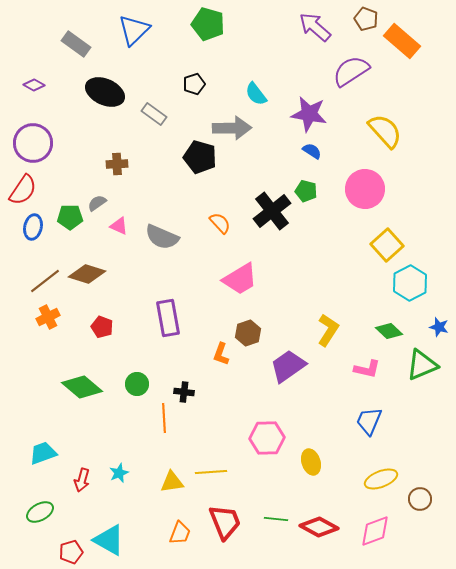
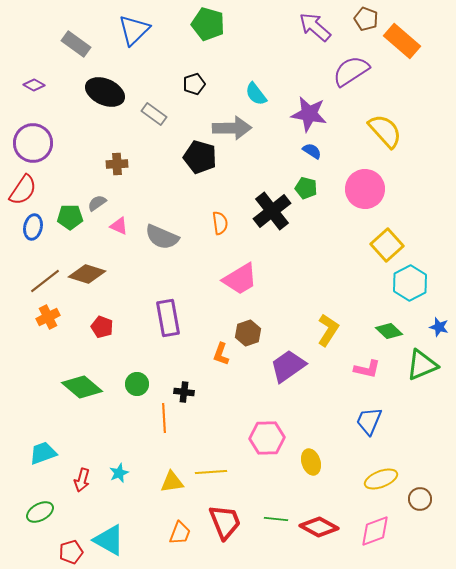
green pentagon at (306, 191): moved 3 px up
orange semicircle at (220, 223): rotated 35 degrees clockwise
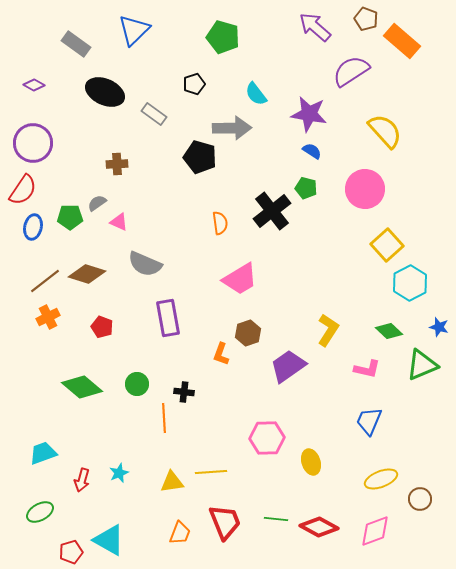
green pentagon at (208, 24): moved 15 px right, 13 px down
pink triangle at (119, 226): moved 4 px up
gray semicircle at (162, 237): moved 17 px left, 27 px down
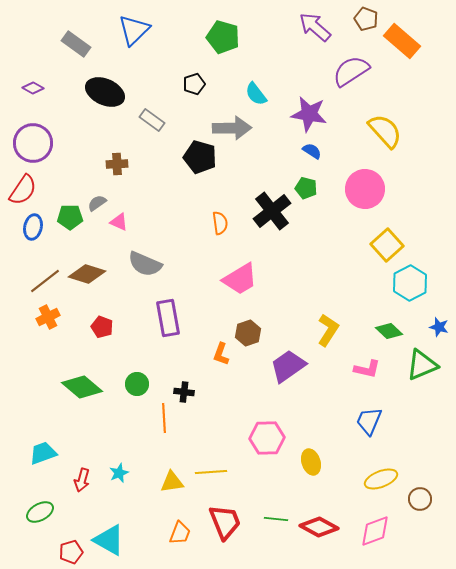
purple diamond at (34, 85): moved 1 px left, 3 px down
gray rectangle at (154, 114): moved 2 px left, 6 px down
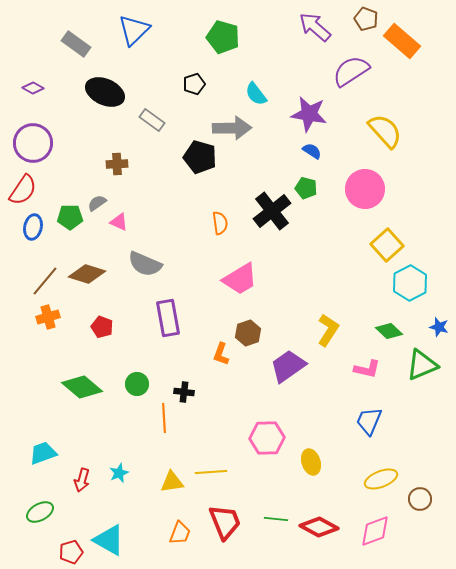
brown line at (45, 281): rotated 12 degrees counterclockwise
orange cross at (48, 317): rotated 10 degrees clockwise
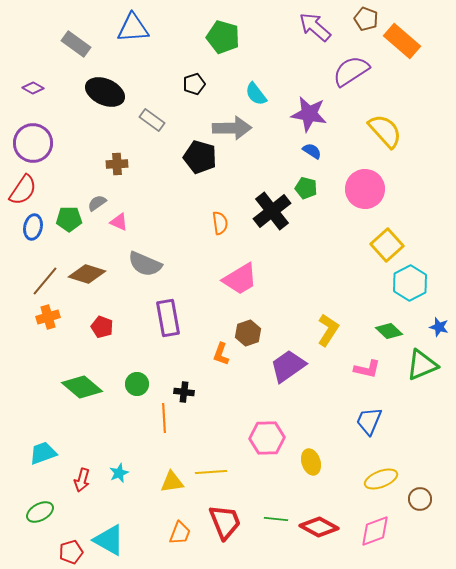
blue triangle at (134, 30): moved 1 px left, 2 px up; rotated 40 degrees clockwise
green pentagon at (70, 217): moved 1 px left, 2 px down
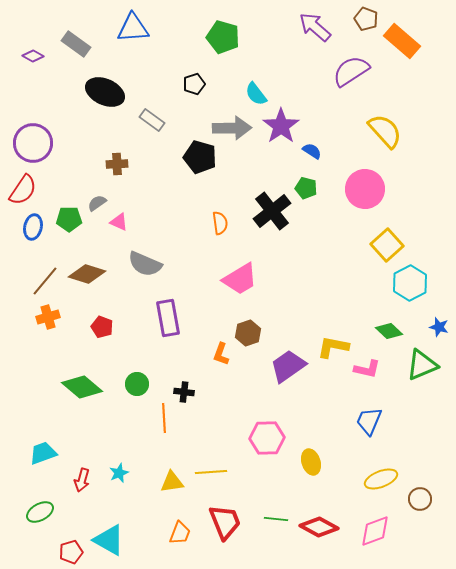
purple diamond at (33, 88): moved 32 px up
purple star at (309, 114): moved 28 px left, 12 px down; rotated 27 degrees clockwise
yellow L-shape at (328, 330): moved 5 px right, 17 px down; rotated 112 degrees counterclockwise
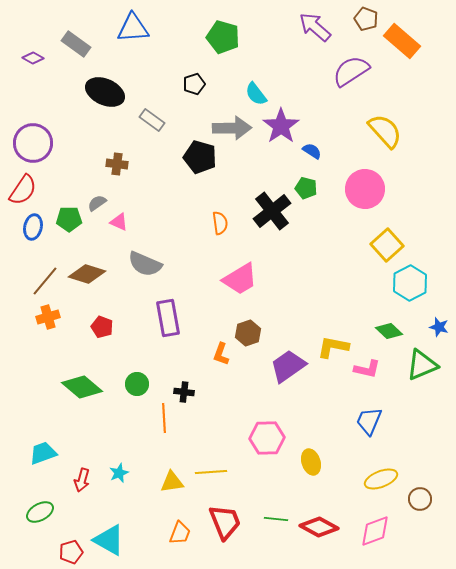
purple diamond at (33, 56): moved 2 px down
brown cross at (117, 164): rotated 10 degrees clockwise
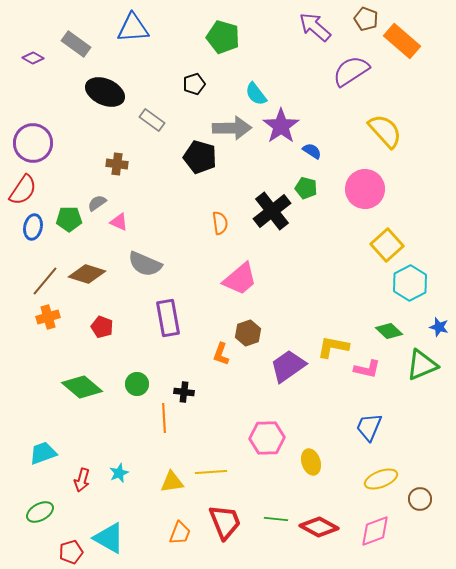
pink trapezoid at (240, 279): rotated 9 degrees counterclockwise
blue trapezoid at (369, 421): moved 6 px down
cyan triangle at (109, 540): moved 2 px up
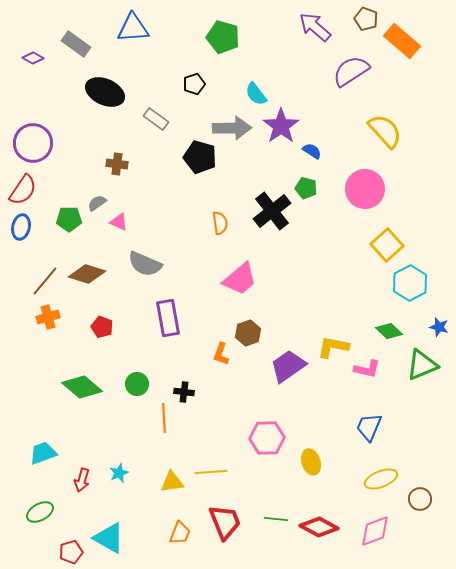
gray rectangle at (152, 120): moved 4 px right, 1 px up
blue ellipse at (33, 227): moved 12 px left
